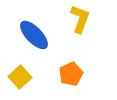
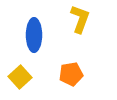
blue ellipse: rotated 44 degrees clockwise
orange pentagon: rotated 15 degrees clockwise
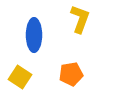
yellow square: rotated 15 degrees counterclockwise
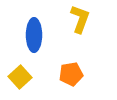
yellow square: rotated 15 degrees clockwise
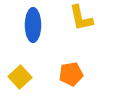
yellow L-shape: moved 1 px right, 1 px up; rotated 148 degrees clockwise
blue ellipse: moved 1 px left, 10 px up
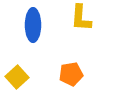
yellow L-shape: rotated 16 degrees clockwise
yellow square: moved 3 px left
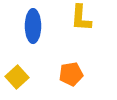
blue ellipse: moved 1 px down
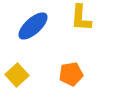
blue ellipse: rotated 48 degrees clockwise
yellow square: moved 2 px up
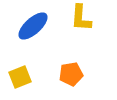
yellow square: moved 3 px right, 2 px down; rotated 20 degrees clockwise
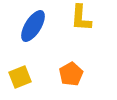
blue ellipse: rotated 16 degrees counterclockwise
orange pentagon: rotated 20 degrees counterclockwise
